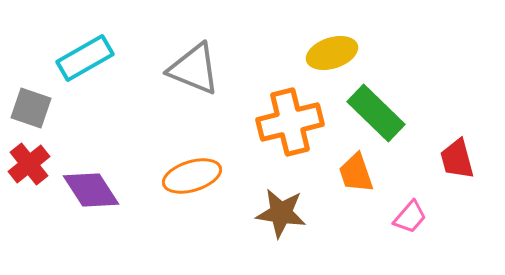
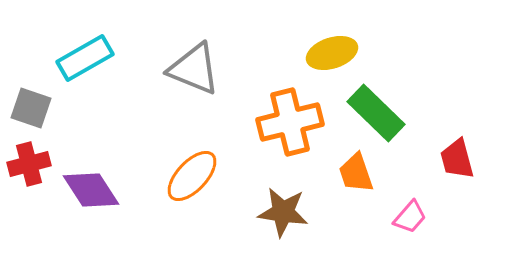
red cross: rotated 24 degrees clockwise
orange ellipse: rotated 30 degrees counterclockwise
brown star: moved 2 px right, 1 px up
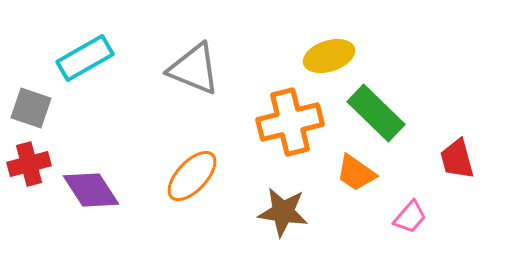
yellow ellipse: moved 3 px left, 3 px down
orange trapezoid: rotated 36 degrees counterclockwise
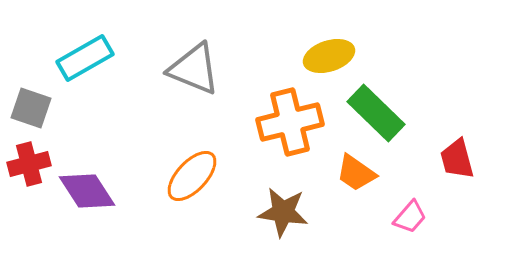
purple diamond: moved 4 px left, 1 px down
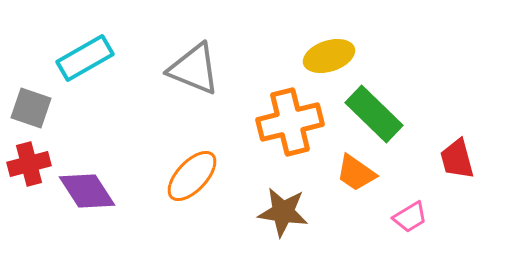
green rectangle: moved 2 px left, 1 px down
pink trapezoid: rotated 18 degrees clockwise
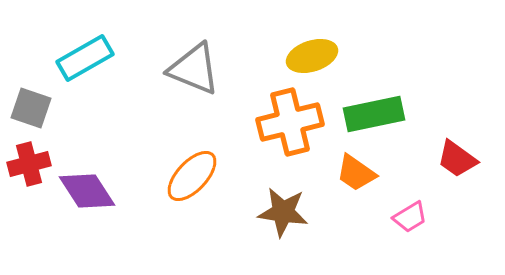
yellow ellipse: moved 17 px left
green rectangle: rotated 56 degrees counterclockwise
red trapezoid: rotated 39 degrees counterclockwise
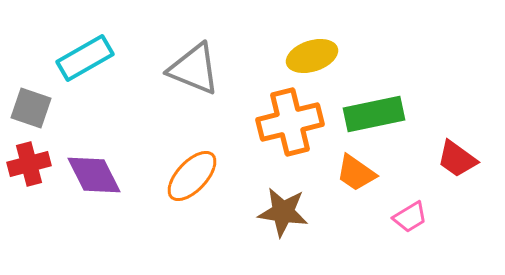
purple diamond: moved 7 px right, 16 px up; rotated 6 degrees clockwise
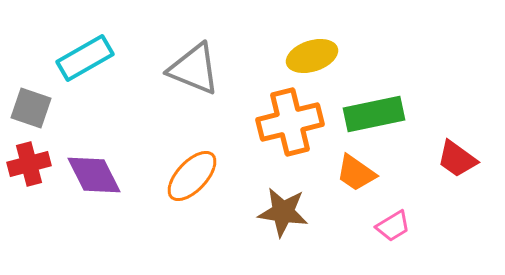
pink trapezoid: moved 17 px left, 9 px down
